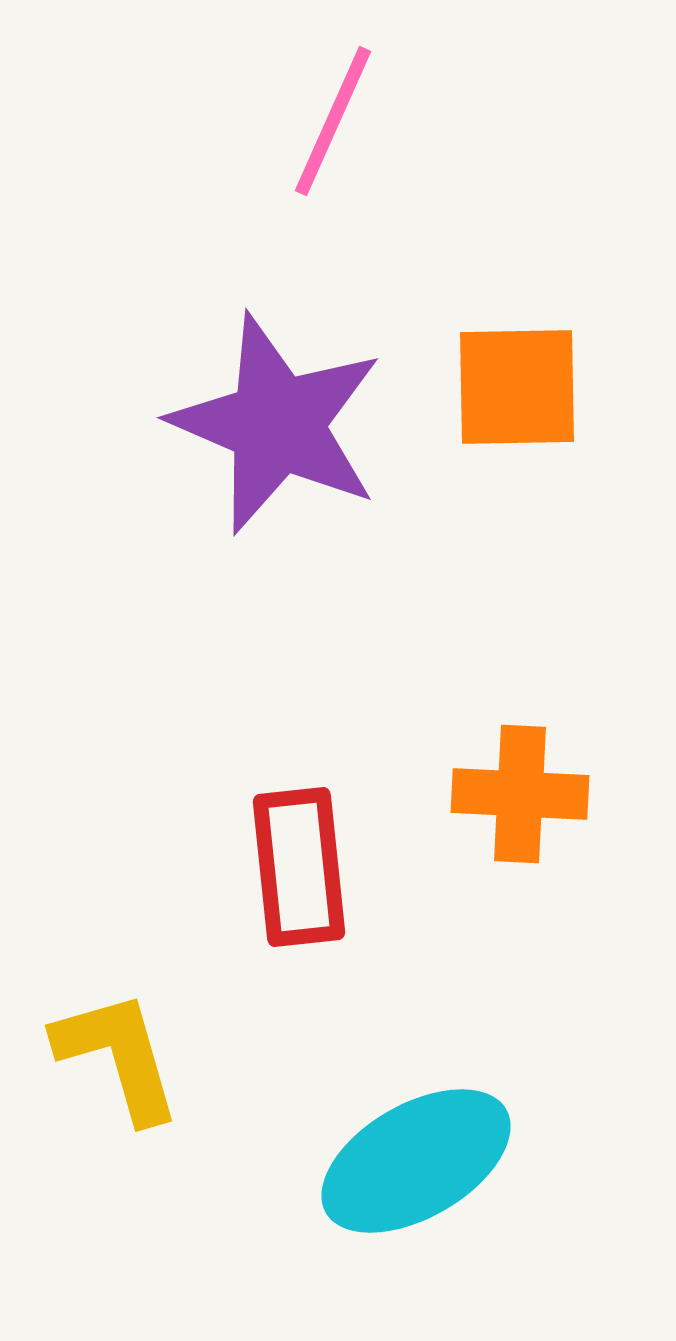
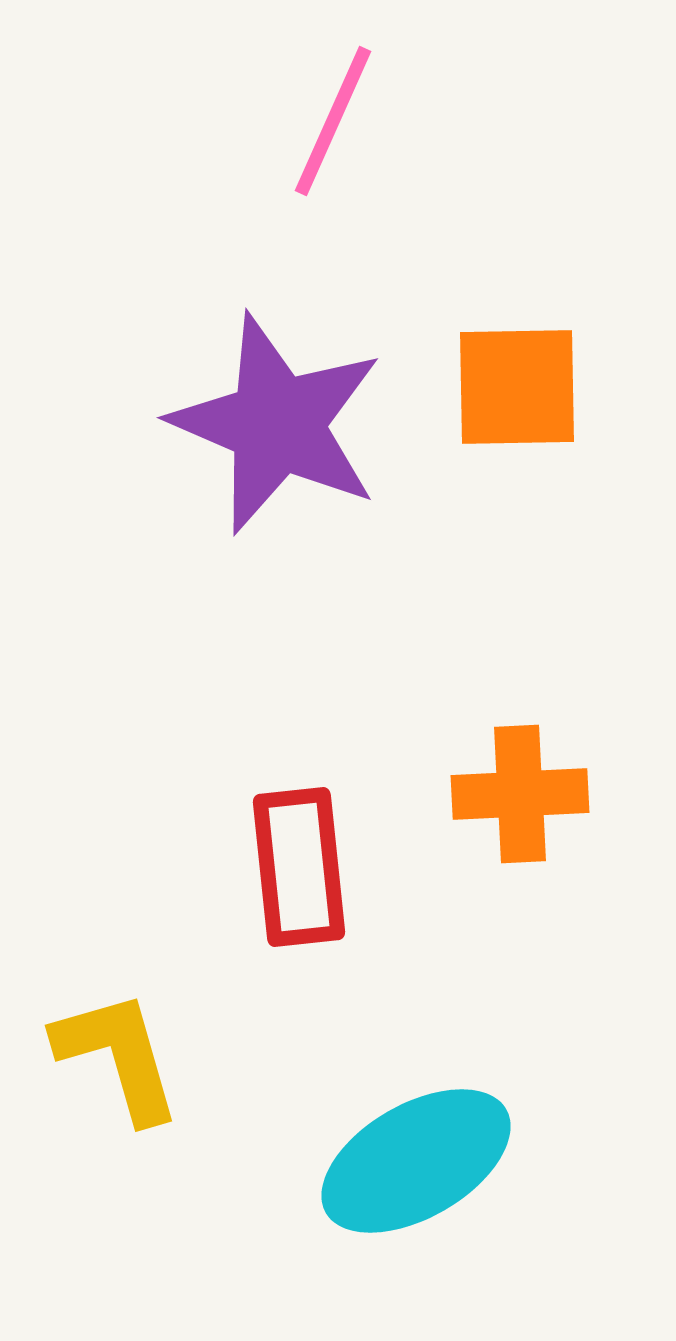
orange cross: rotated 6 degrees counterclockwise
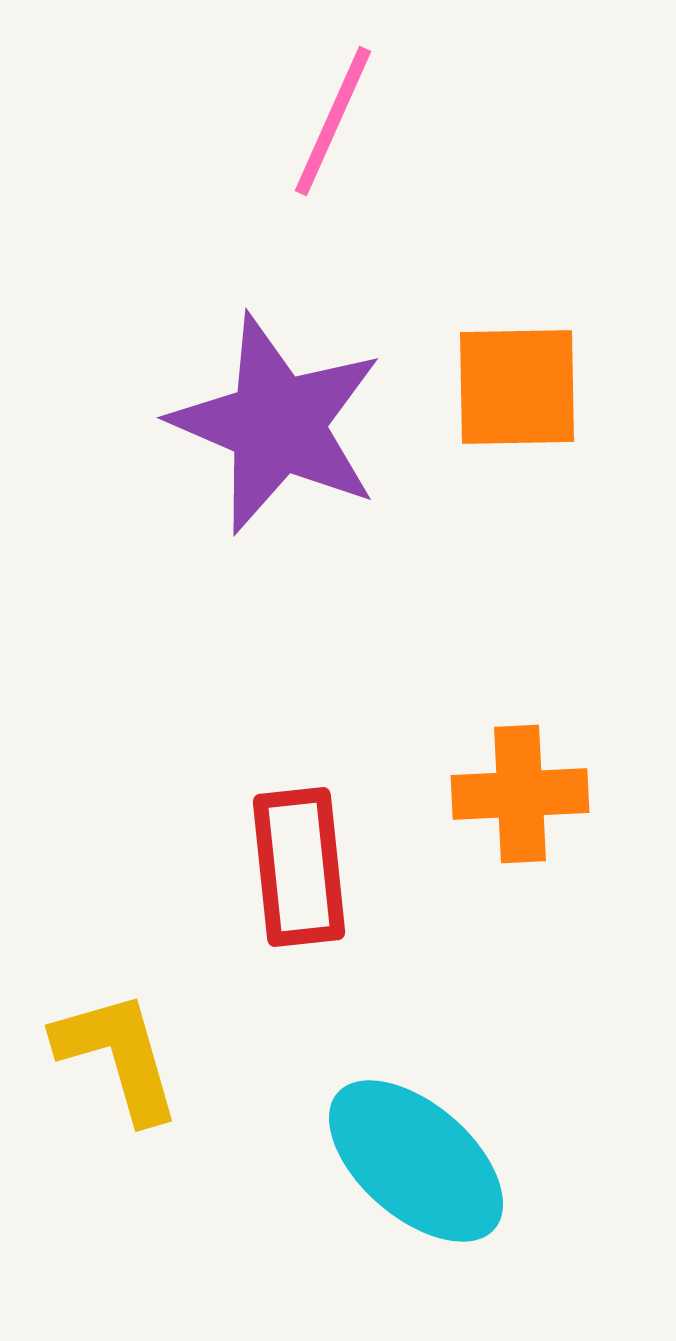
cyan ellipse: rotated 71 degrees clockwise
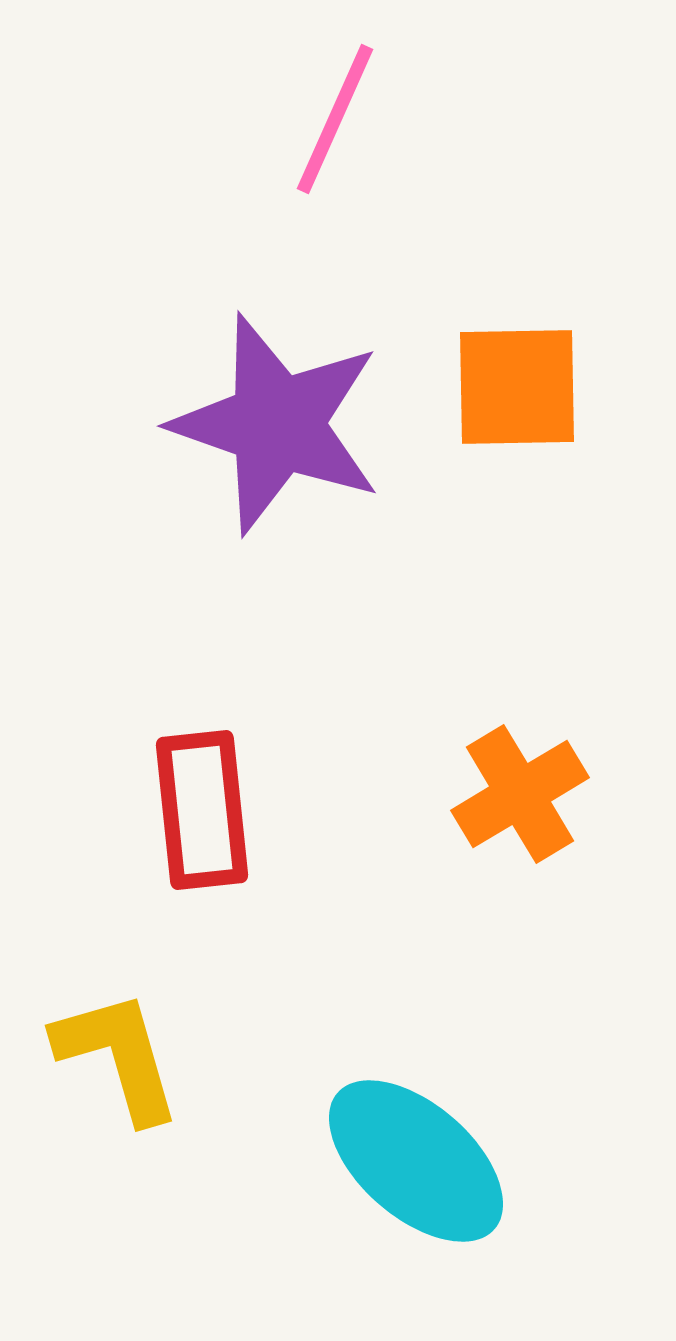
pink line: moved 2 px right, 2 px up
purple star: rotated 4 degrees counterclockwise
orange cross: rotated 28 degrees counterclockwise
red rectangle: moved 97 px left, 57 px up
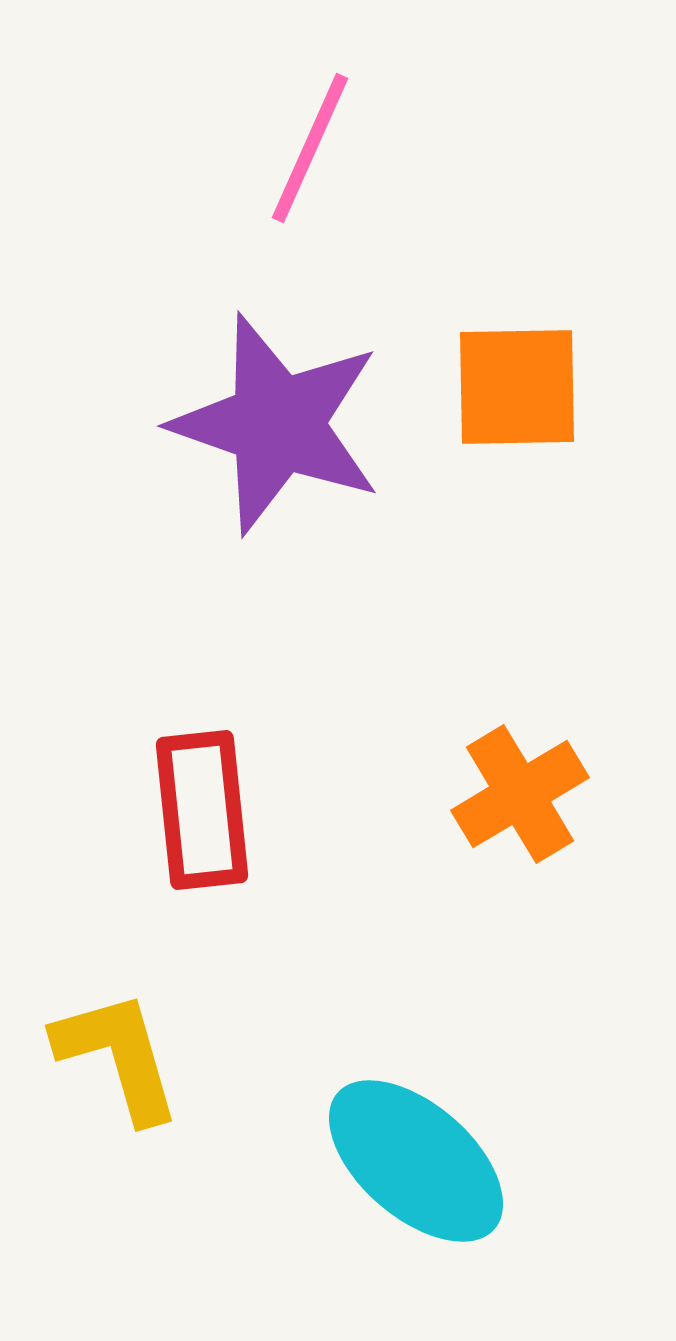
pink line: moved 25 px left, 29 px down
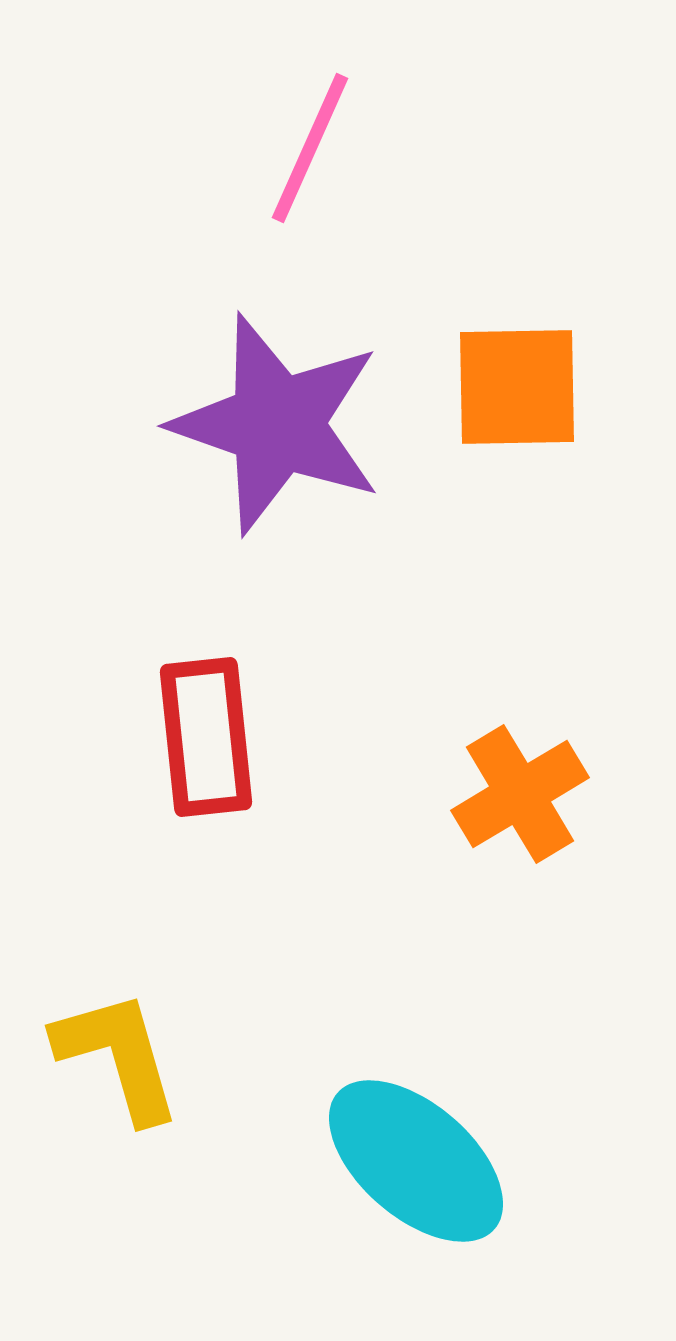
red rectangle: moved 4 px right, 73 px up
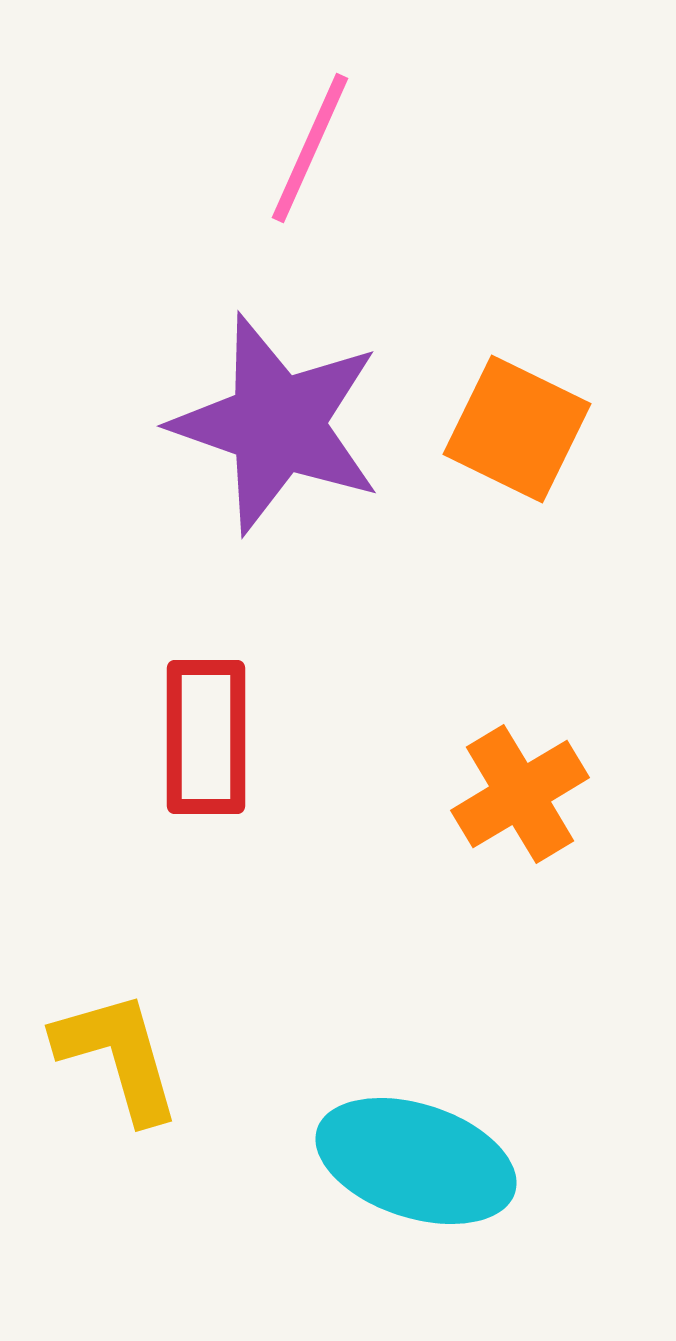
orange square: moved 42 px down; rotated 27 degrees clockwise
red rectangle: rotated 6 degrees clockwise
cyan ellipse: rotated 23 degrees counterclockwise
